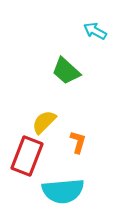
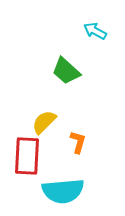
red rectangle: rotated 18 degrees counterclockwise
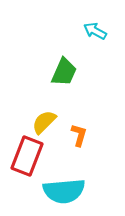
green trapezoid: moved 2 px left, 1 px down; rotated 108 degrees counterclockwise
orange L-shape: moved 1 px right, 7 px up
red rectangle: rotated 18 degrees clockwise
cyan semicircle: moved 1 px right
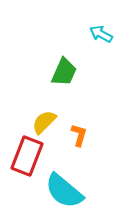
cyan arrow: moved 6 px right, 3 px down
cyan semicircle: rotated 45 degrees clockwise
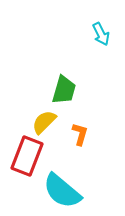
cyan arrow: rotated 145 degrees counterclockwise
green trapezoid: moved 18 px down; rotated 8 degrees counterclockwise
orange L-shape: moved 1 px right, 1 px up
cyan semicircle: moved 2 px left
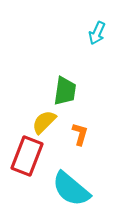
cyan arrow: moved 4 px left, 1 px up; rotated 50 degrees clockwise
green trapezoid: moved 1 px right, 1 px down; rotated 8 degrees counterclockwise
cyan semicircle: moved 9 px right, 2 px up
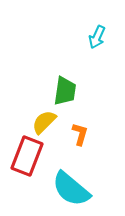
cyan arrow: moved 4 px down
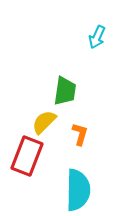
cyan semicircle: moved 7 px right, 1 px down; rotated 129 degrees counterclockwise
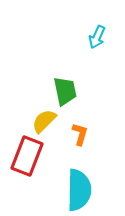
green trapezoid: rotated 20 degrees counterclockwise
yellow semicircle: moved 1 px up
cyan semicircle: moved 1 px right
